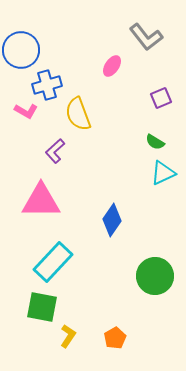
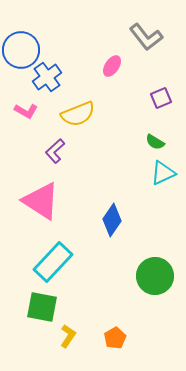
blue cross: moved 8 px up; rotated 20 degrees counterclockwise
yellow semicircle: rotated 92 degrees counterclockwise
pink triangle: rotated 33 degrees clockwise
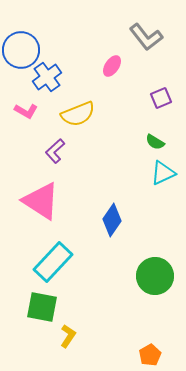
orange pentagon: moved 35 px right, 17 px down
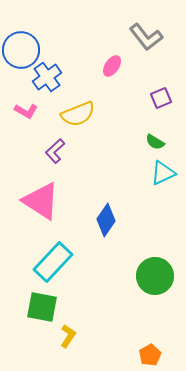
blue diamond: moved 6 px left
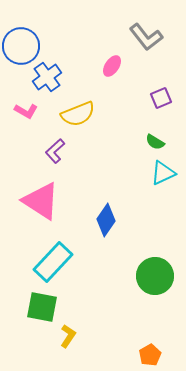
blue circle: moved 4 px up
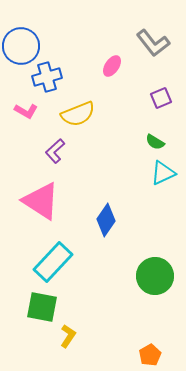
gray L-shape: moved 7 px right, 6 px down
blue cross: rotated 20 degrees clockwise
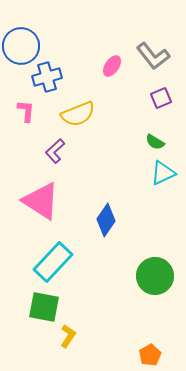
gray L-shape: moved 13 px down
pink L-shape: rotated 115 degrees counterclockwise
green square: moved 2 px right
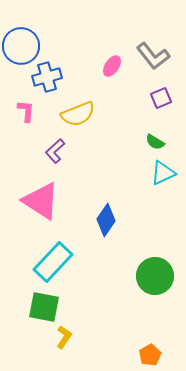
yellow L-shape: moved 4 px left, 1 px down
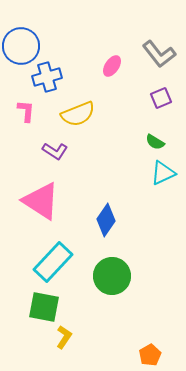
gray L-shape: moved 6 px right, 2 px up
purple L-shape: rotated 105 degrees counterclockwise
green circle: moved 43 px left
